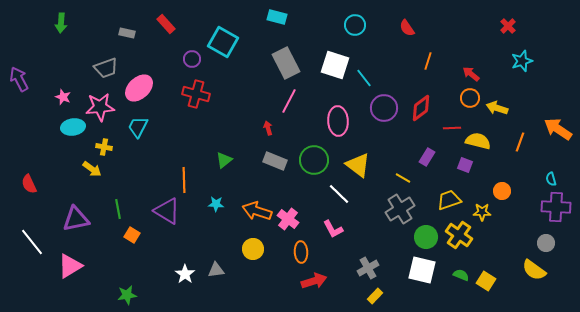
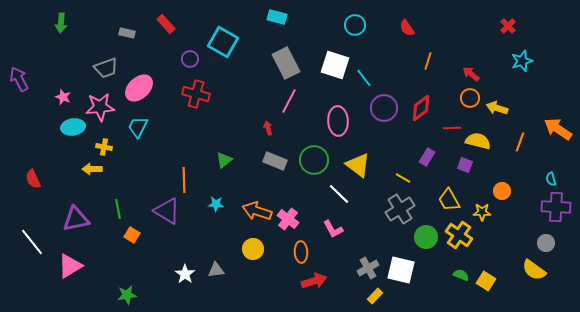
purple circle at (192, 59): moved 2 px left
yellow arrow at (92, 169): rotated 144 degrees clockwise
red semicircle at (29, 184): moved 4 px right, 5 px up
yellow trapezoid at (449, 200): rotated 100 degrees counterclockwise
white square at (422, 270): moved 21 px left
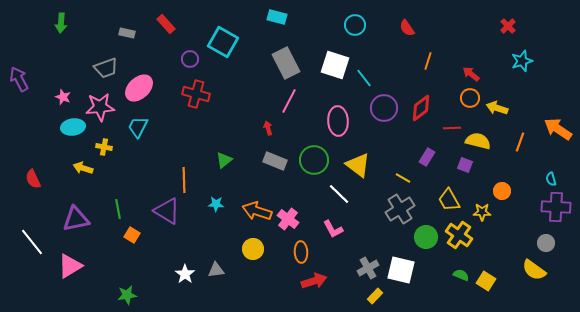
yellow arrow at (92, 169): moved 9 px left, 1 px up; rotated 18 degrees clockwise
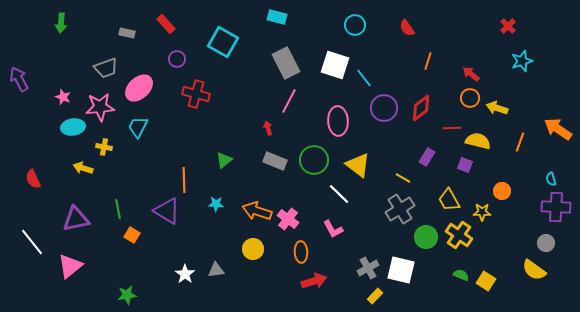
purple circle at (190, 59): moved 13 px left
pink triangle at (70, 266): rotated 8 degrees counterclockwise
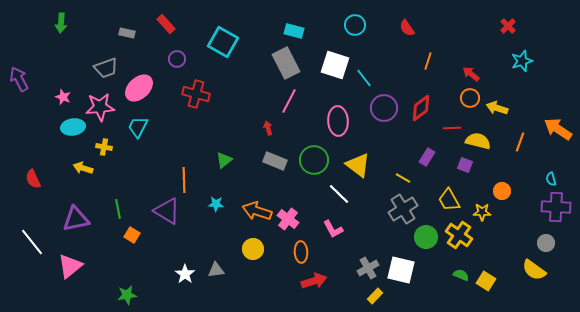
cyan rectangle at (277, 17): moved 17 px right, 14 px down
gray cross at (400, 209): moved 3 px right
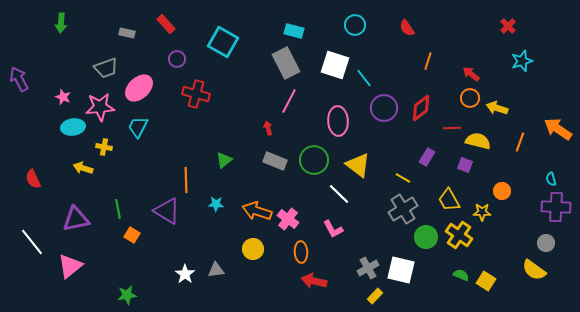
orange line at (184, 180): moved 2 px right
red arrow at (314, 281): rotated 150 degrees counterclockwise
